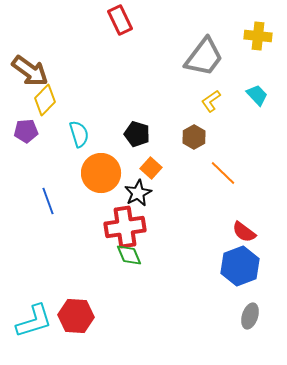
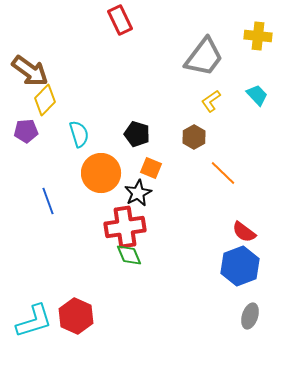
orange square: rotated 20 degrees counterclockwise
red hexagon: rotated 20 degrees clockwise
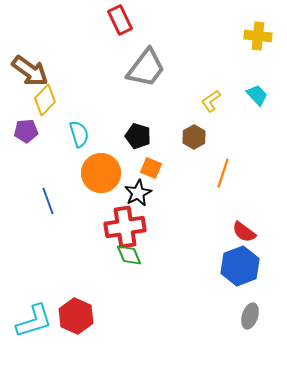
gray trapezoid: moved 58 px left, 11 px down
black pentagon: moved 1 px right, 2 px down
orange line: rotated 64 degrees clockwise
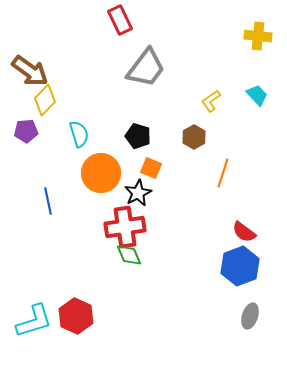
blue line: rotated 8 degrees clockwise
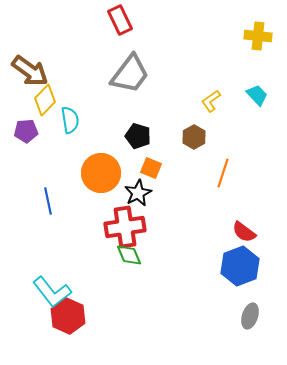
gray trapezoid: moved 16 px left, 6 px down
cyan semicircle: moved 9 px left, 14 px up; rotated 8 degrees clockwise
red hexagon: moved 8 px left
cyan L-shape: moved 18 px right, 29 px up; rotated 69 degrees clockwise
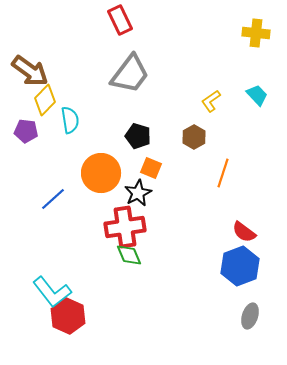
yellow cross: moved 2 px left, 3 px up
purple pentagon: rotated 10 degrees clockwise
blue line: moved 5 px right, 2 px up; rotated 60 degrees clockwise
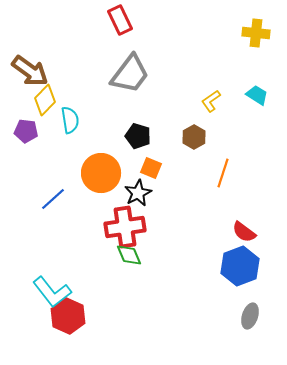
cyan trapezoid: rotated 15 degrees counterclockwise
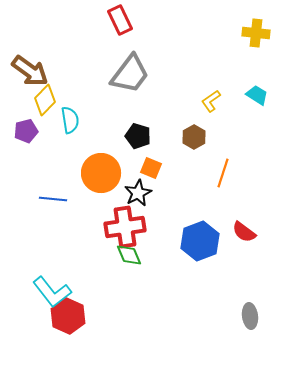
purple pentagon: rotated 20 degrees counterclockwise
blue line: rotated 48 degrees clockwise
blue hexagon: moved 40 px left, 25 px up
gray ellipse: rotated 25 degrees counterclockwise
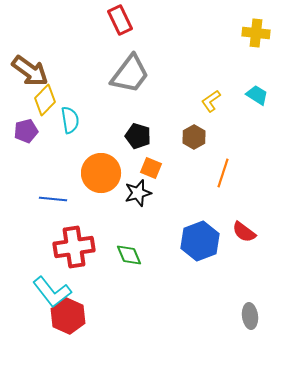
black star: rotated 12 degrees clockwise
red cross: moved 51 px left, 20 px down
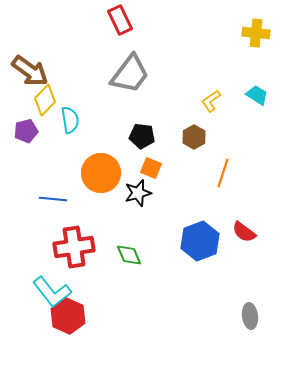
black pentagon: moved 4 px right; rotated 10 degrees counterclockwise
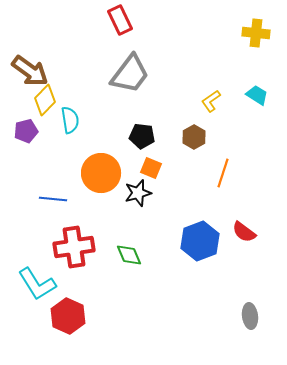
cyan L-shape: moved 15 px left, 8 px up; rotated 6 degrees clockwise
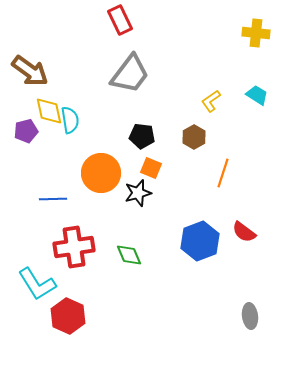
yellow diamond: moved 4 px right, 11 px down; rotated 56 degrees counterclockwise
blue line: rotated 8 degrees counterclockwise
